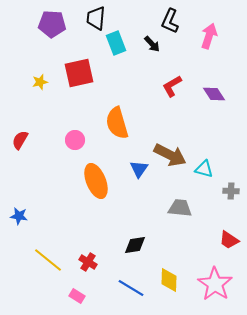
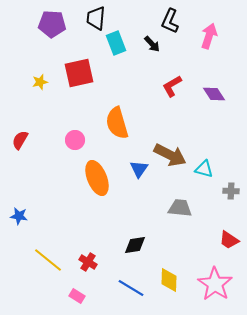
orange ellipse: moved 1 px right, 3 px up
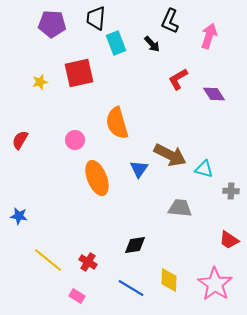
red L-shape: moved 6 px right, 7 px up
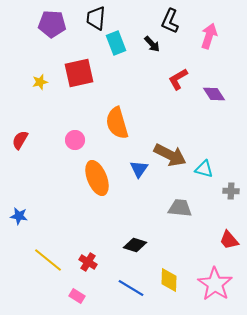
red trapezoid: rotated 15 degrees clockwise
black diamond: rotated 25 degrees clockwise
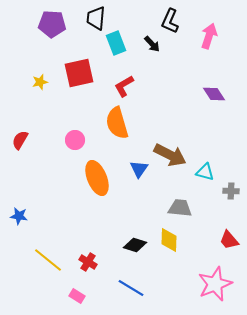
red L-shape: moved 54 px left, 7 px down
cyan triangle: moved 1 px right, 3 px down
yellow diamond: moved 40 px up
pink star: rotated 16 degrees clockwise
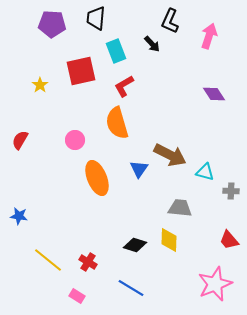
cyan rectangle: moved 8 px down
red square: moved 2 px right, 2 px up
yellow star: moved 3 px down; rotated 21 degrees counterclockwise
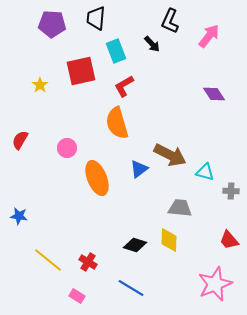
pink arrow: rotated 20 degrees clockwise
pink circle: moved 8 px left, 8 px down
blue triangle: rotated 18 degrees clockwise
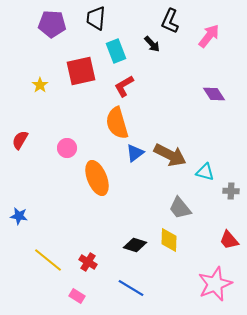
blue triangle: moved 4 px left, 16 px up
gray trapezoid: rotated 135 degrees counterclockwise
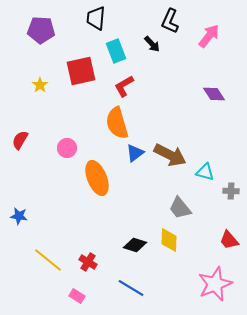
purple pentagon: moved 11 px left, 6 px down
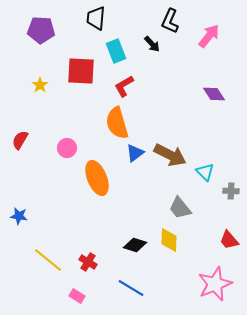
red square: rotated 16 degrees clockwise
cyan triangle: rotated 30 degrees clockwise
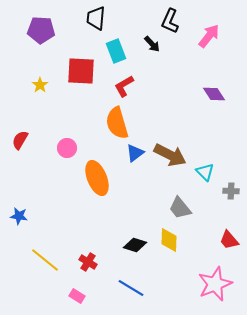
yellow line: moved 3 px left
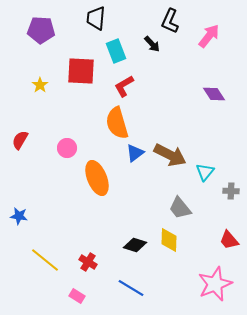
cyan triangle: rotated 24 degrees clockwise
